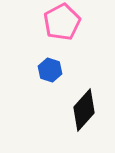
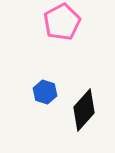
blue hexagon: moved 5 px left, 22 px down
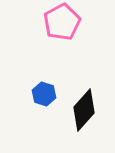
blue hexagon: moved 1 px left, 2 px down
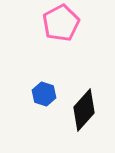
pink pentagon: moved 1 px left, 1 px down
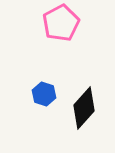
black diamond: moved 2 px up
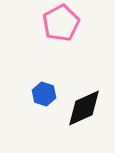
black diamond: rotated 24 degrees clockwise
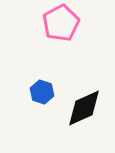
blue hexagon: moved 2 px left, 2 px up
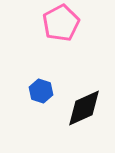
blue hexagon: moved 1 px left, 1 px up
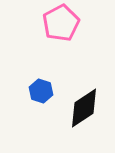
black diamond: rotated 9 degrees counterclockwise
